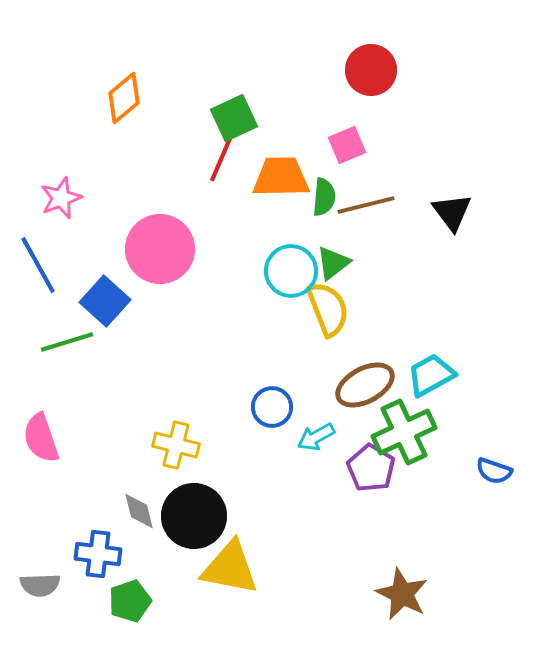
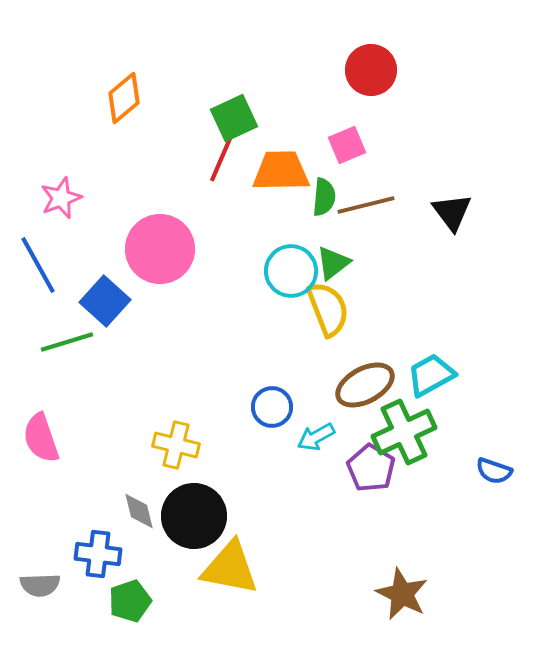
orange trapezoid: moved 6 px up
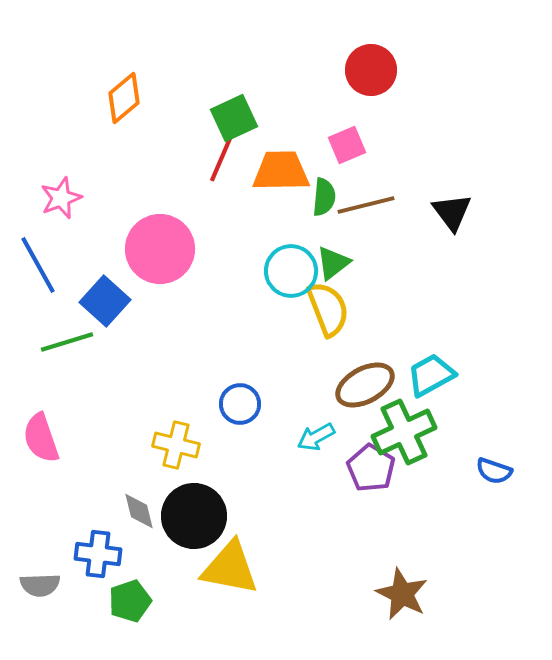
blue circle: moved 32 px left, 3 px up
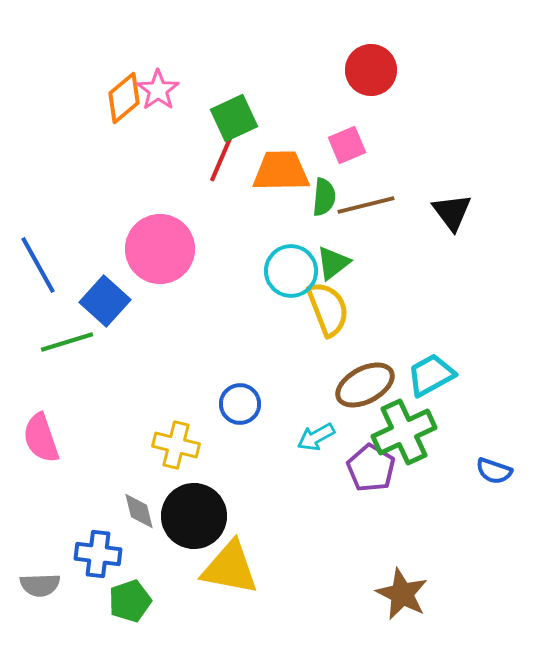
pink star: moved 97 px right, 108 px up; rotated 15 degrees counterclockwise
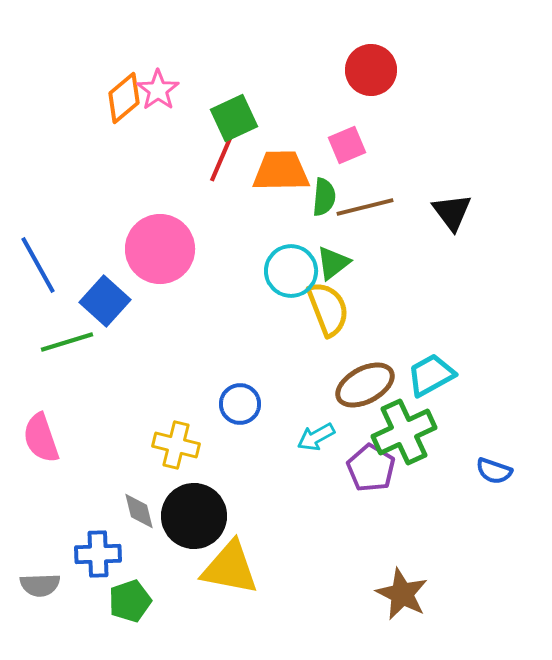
brown line: moved 1 px left, 2 px down
blue cross: rotated 9 degrees counterclockwise
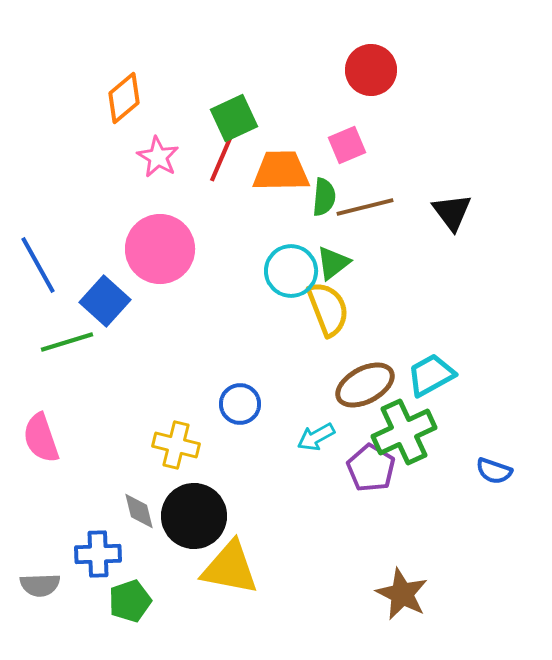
pink star: moved 67 px down; rotated 6 degrees counterclockwise
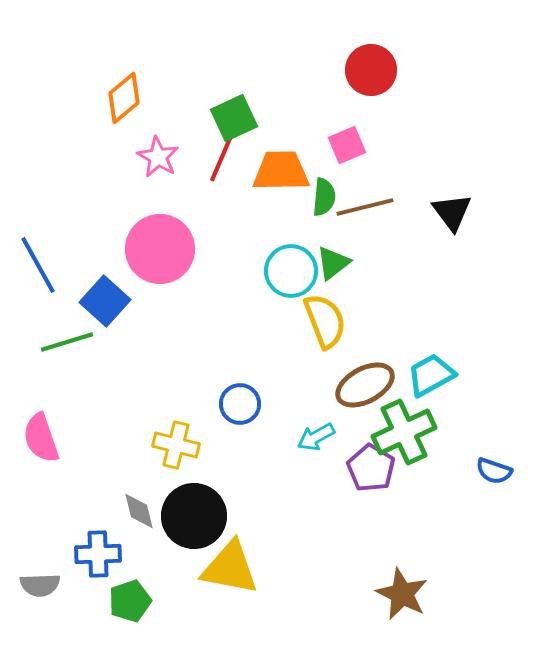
yellow semicircle: moved 3 px left, 12 px down
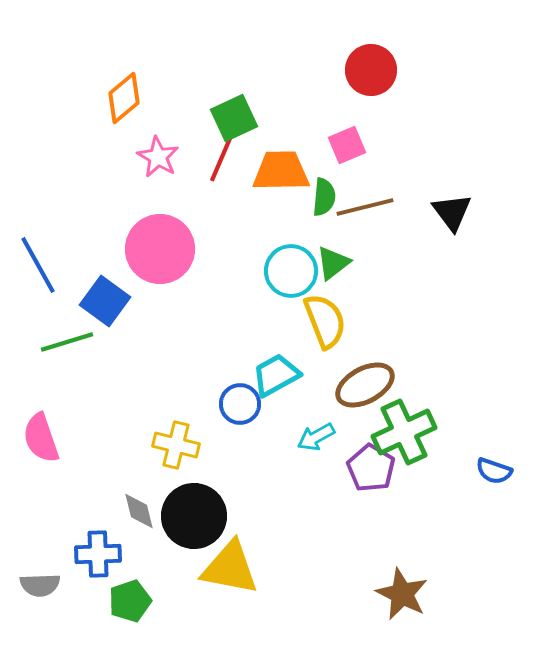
blue square: rotated 6 degrees counterclockwise
cyan trapezoid: moved 155 px left
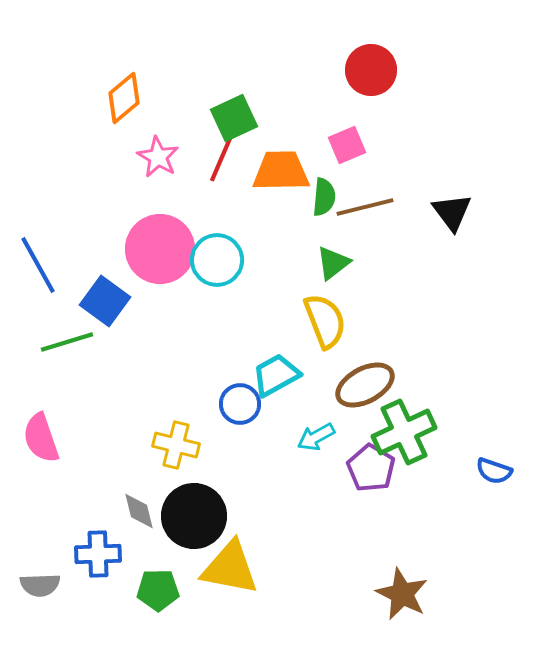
cyan circle: moved 74 px left, 11 px up
green pentagon: moved 28 px right, 11 px up; rotated 18 degrees clockwise
